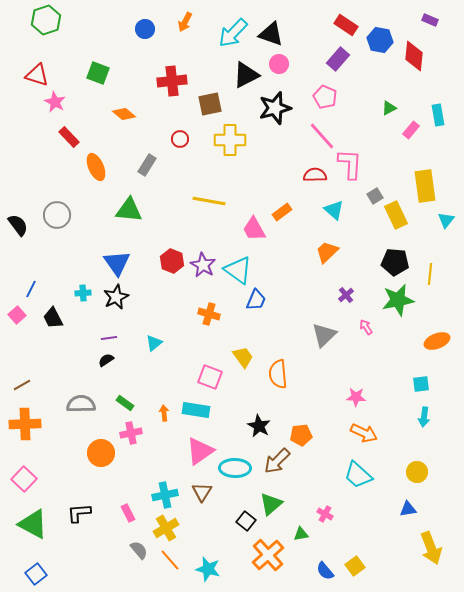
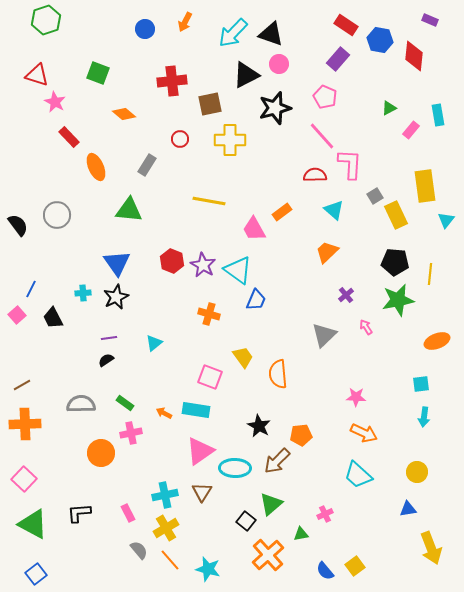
orange arrow at (164, 413): rotated 56 degrees counterclockwise
pink cross at (325, 514): rotated 35 degrees clockwise
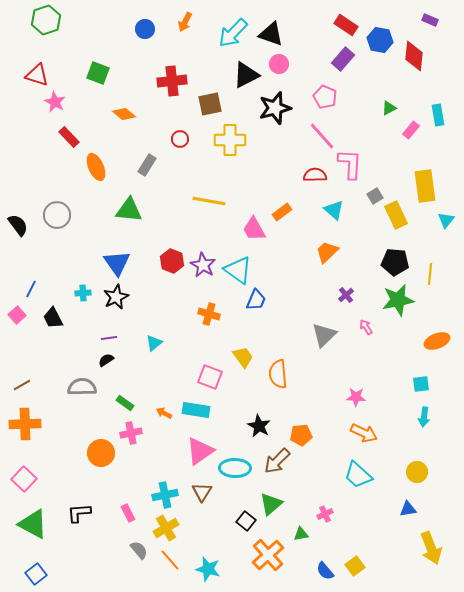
purple rectangle at (338, 59): moved 5 px right
gray semicircle at (81, 404): moved 1 px right, 17 px up
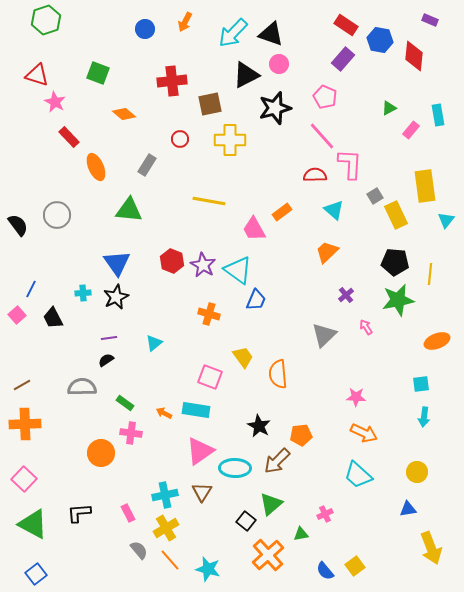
pink cross at (131, 433): rotated 20 degrees clockwise
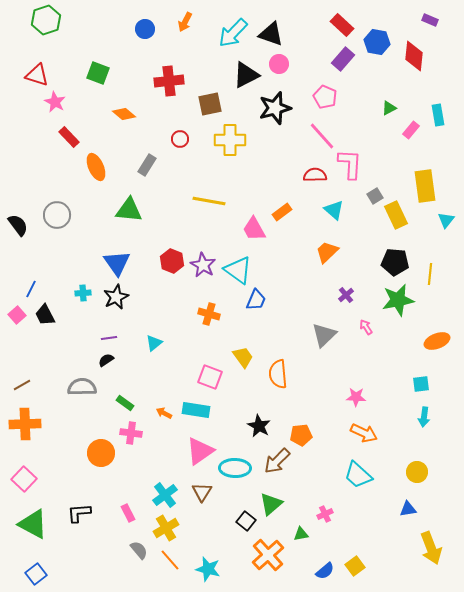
red rectangle at (346, 25): moved 4 px left; rotated 10 degrees clockwise
blue hexagon at (380, 40): moved 3 px left, 2 px down
red cross at (172, 81): moved 3 px left
black trapezoid at (53, 318): moved 8 px left, 3 px up
cyan cross at (165, 495): rotated 25 degrees counterclockwise
blue semicircle at (325, 571): rotated 90 degrees counterclockwise
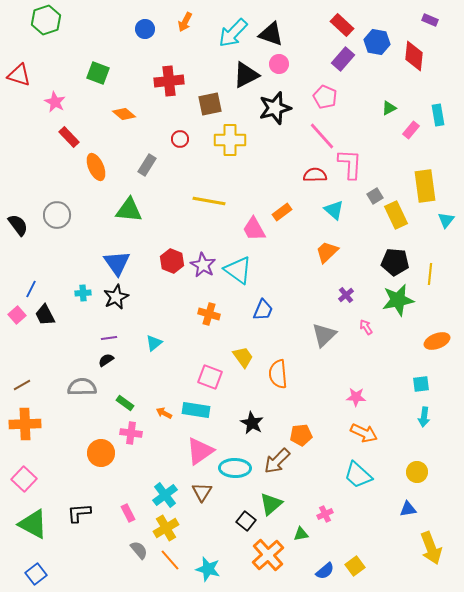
red triangle at (37, 75): moved 18 px left
blue trapezoid at (256, 300): moved 7 px right, 10 px down
black star at (259, 426): moved 7 px left, 3 px up
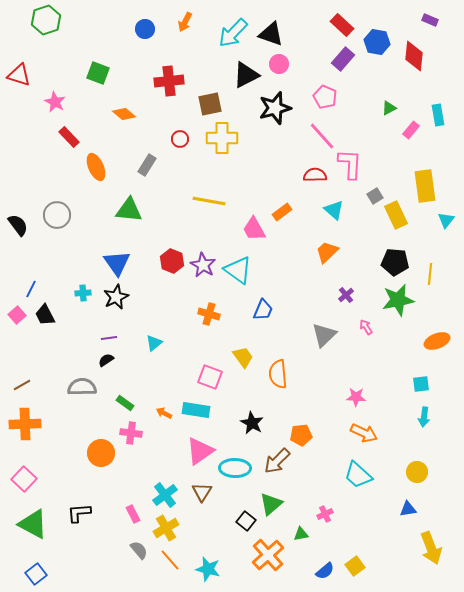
yellow cross at (230, 140): moved 8 px left, 2 px up
pink rectangle at (128, 513): moved 5 px right, 1 px down
